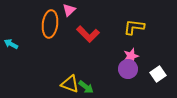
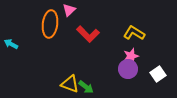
yellow L-shape: moved 6 px down; rotated 25 degrees clockwise
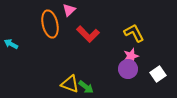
orange ellipse: rotated 20 degrees counterclockwise
yellow L-shape: rotated 30 degrees clockwise
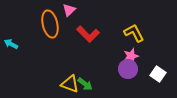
white square: rotated 21 degrees counterclockwise
green arrow: moved 1 px left, 3 px up
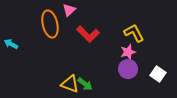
pink star: moved 3 px left, 4 px up
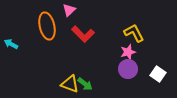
orange ellipse: moved 3 px left, 2 px down
red L-shape: moved 5 px left
